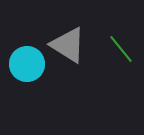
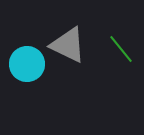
gray triangle: rotated 6 degrees counterclockwise
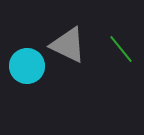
cyan circle: moved 2 px down
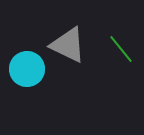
cyan circle: moved 3 px down
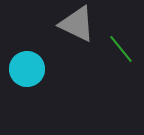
gray triangle: moved 9 px right, 21 px up
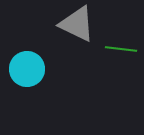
green line: rotated 44 degrees counterclockwise
